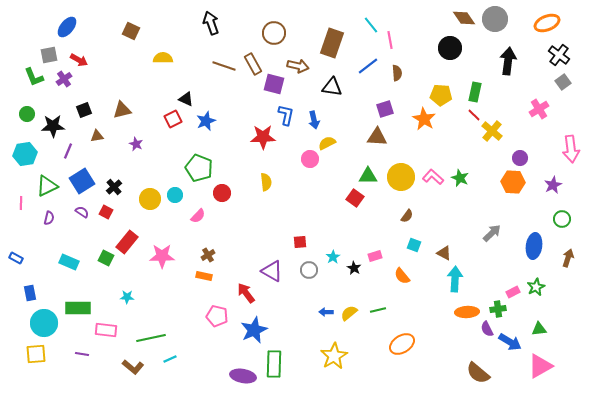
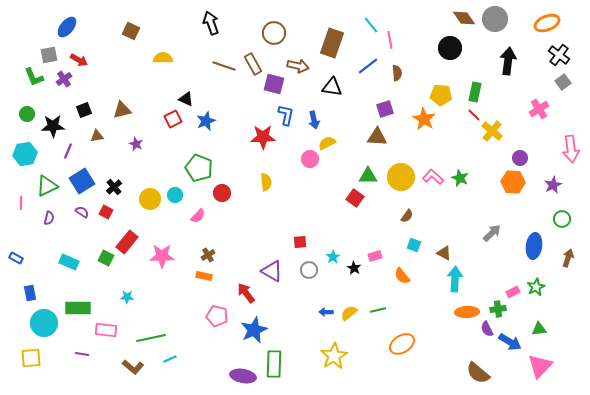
yellow square at (36, 354): moved 5 px left, 4 px down
pink triangle at (540, 366): rotated 16 degrees counterclockwise
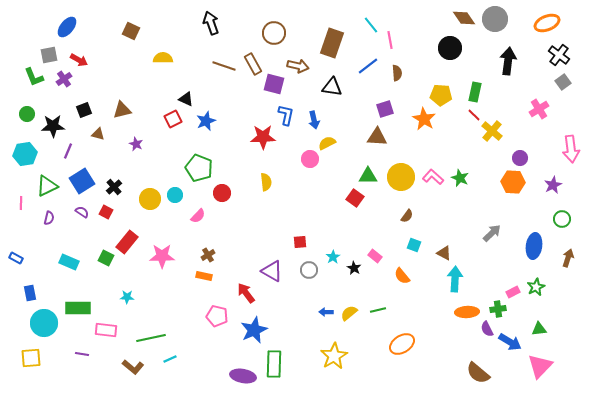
brown triangle at (97, 136): moved 1 px right, 2 px up; rotated 24 degrees clockwise
pink rectangle at (375, 256): rotated 56 degrees clockwise
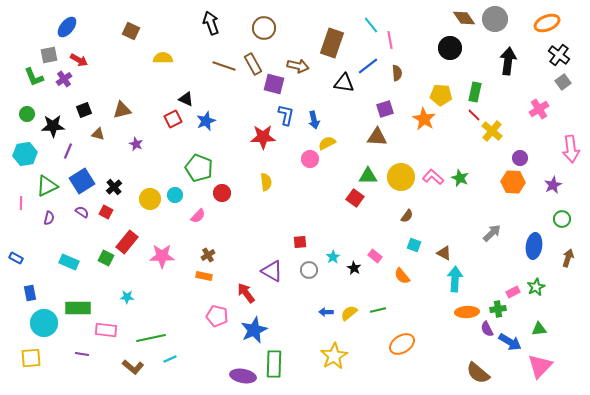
brown circle at (274, 33): moved 10 px left, 5 px up
black triangle at (332, 87): moved 12 px right, 4 px up
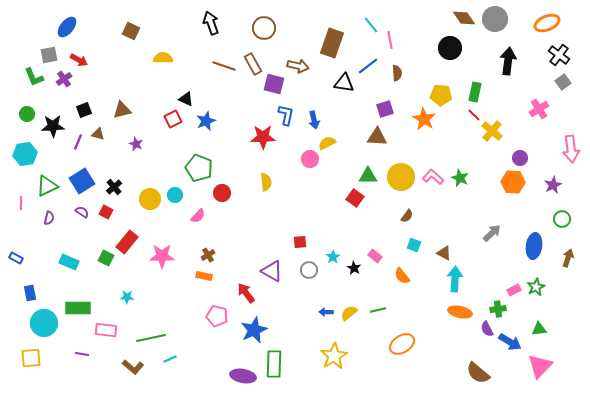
purple line at (68, 151): moved 10 px right, 9 px up
pink rectangle at (513, 292): moved 1 px right, 2 px up
orange ellipse at (467, 312): moved 7 px left; rotated 15 degrees clockwise
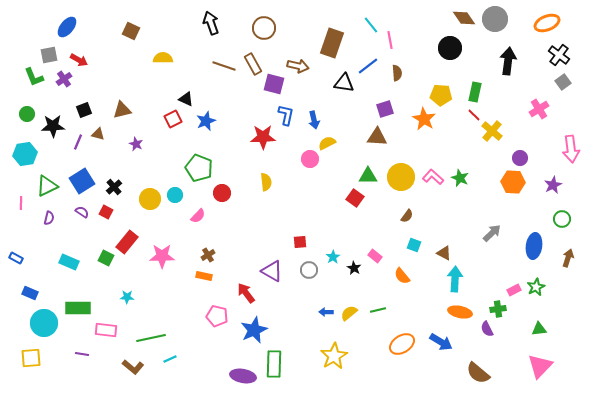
blue rectangle at (30, 293): rotated 56 degrees counterclockwise
blue arrow at (510, 342): moved 69 px left
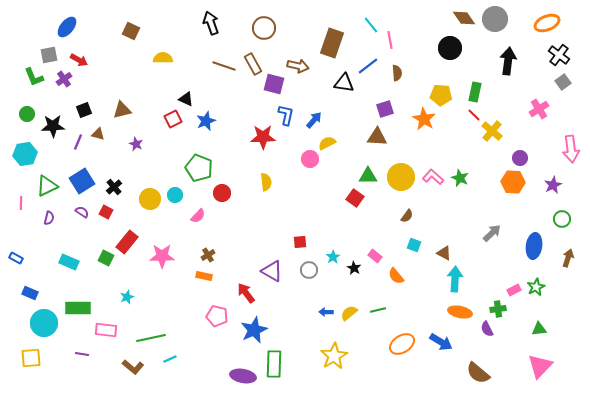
blue arrow at (314, 120): rotated 126 degrees counterclockwise
orange semicircle at (402, 276): moved 6 px left
cyan star at (127, 297): rotated 24 degrees counterclockwise
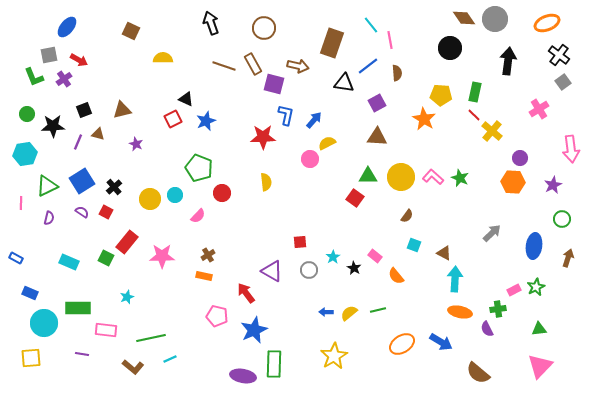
purple square at (385, 109): moved 8 px left, 6 px up; rotated 12 degrees counterclockwise
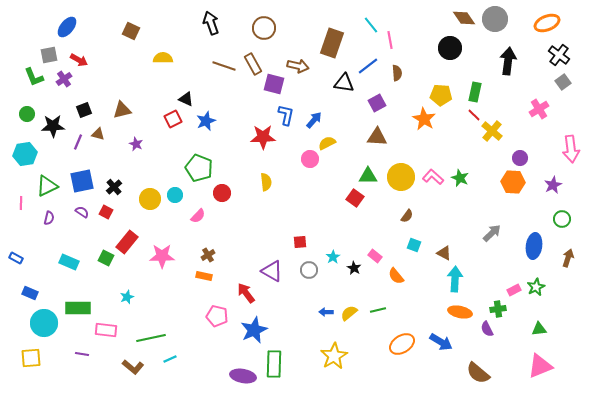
blue square at (82, 181): rotated 20 degrees clockwise
pink triangle at (540, 366): rotated 24 degrees clockwise
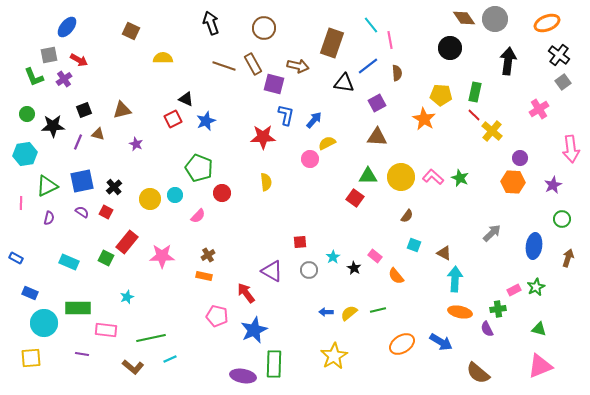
green triangle at (539, 329): rotated 21 degrees clockwise
